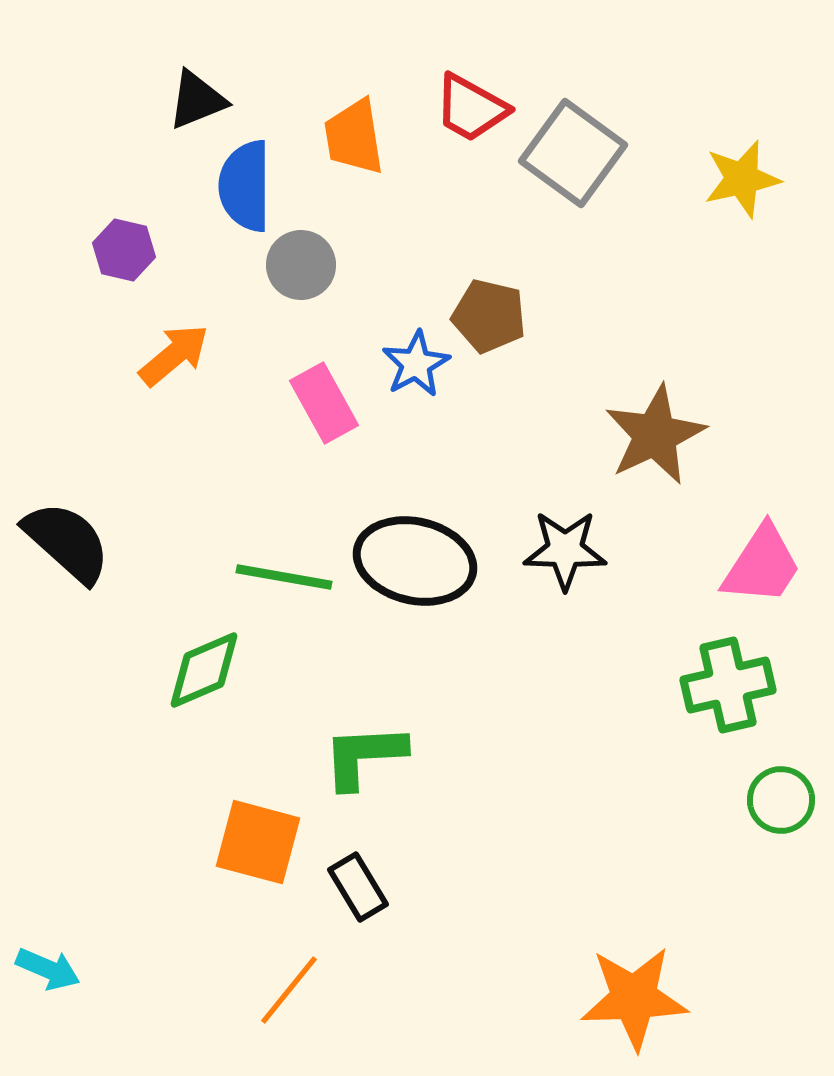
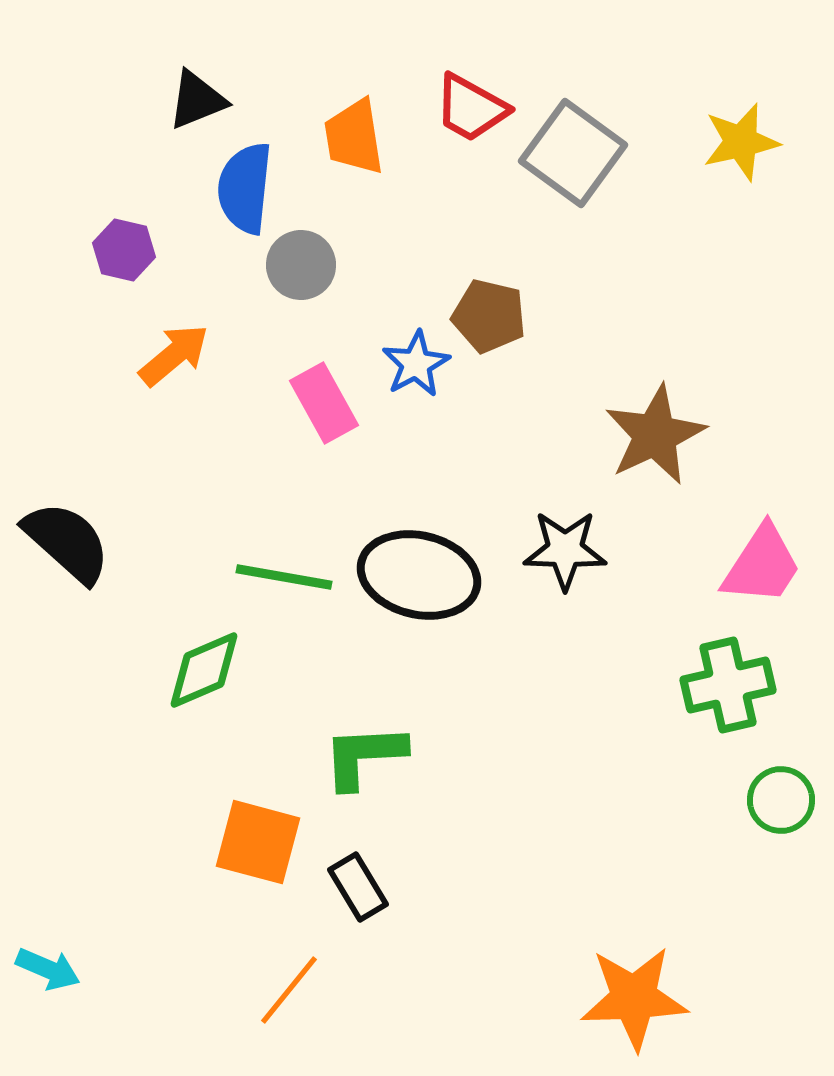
yellow star: moved 1 px left, 37 px up
blue semicircle: moved 2 px down; rotated 6 degrees clockwise
black ellipse: moved 4 px right, 14 px down
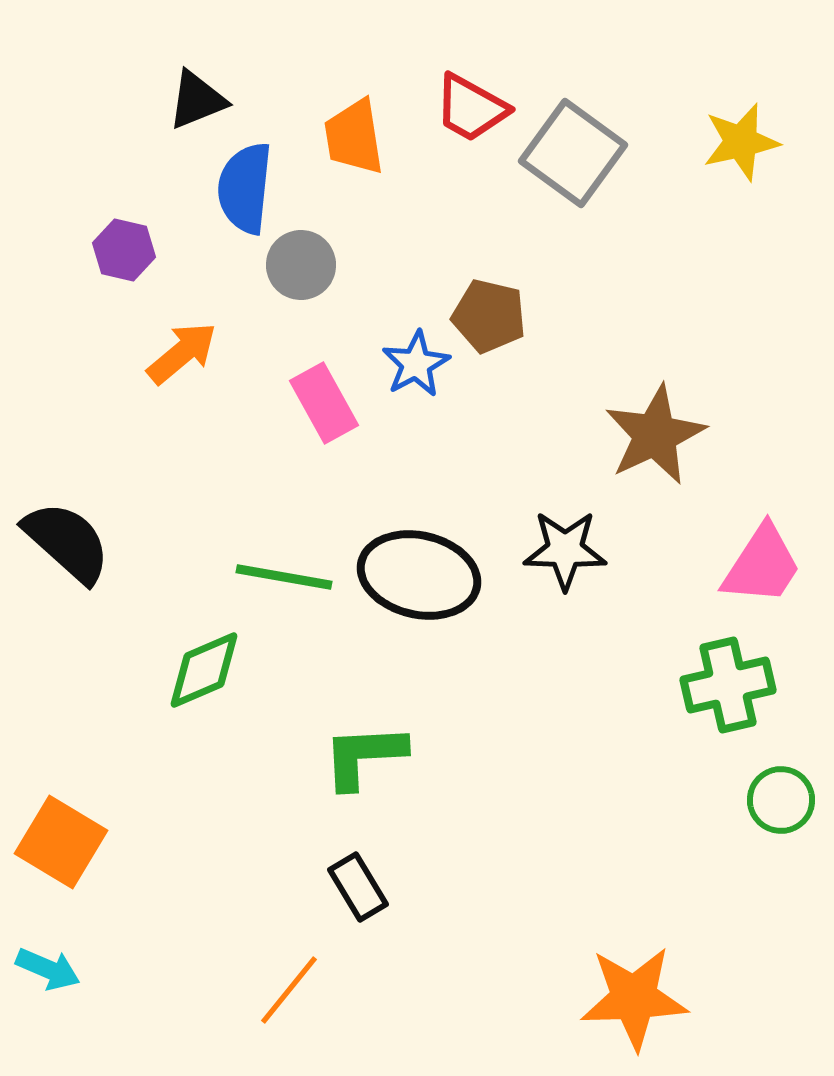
orange arrow: moved 8 px right, 2 px up
orange square: moved 197 px left; rotated 16 degrees clockwise
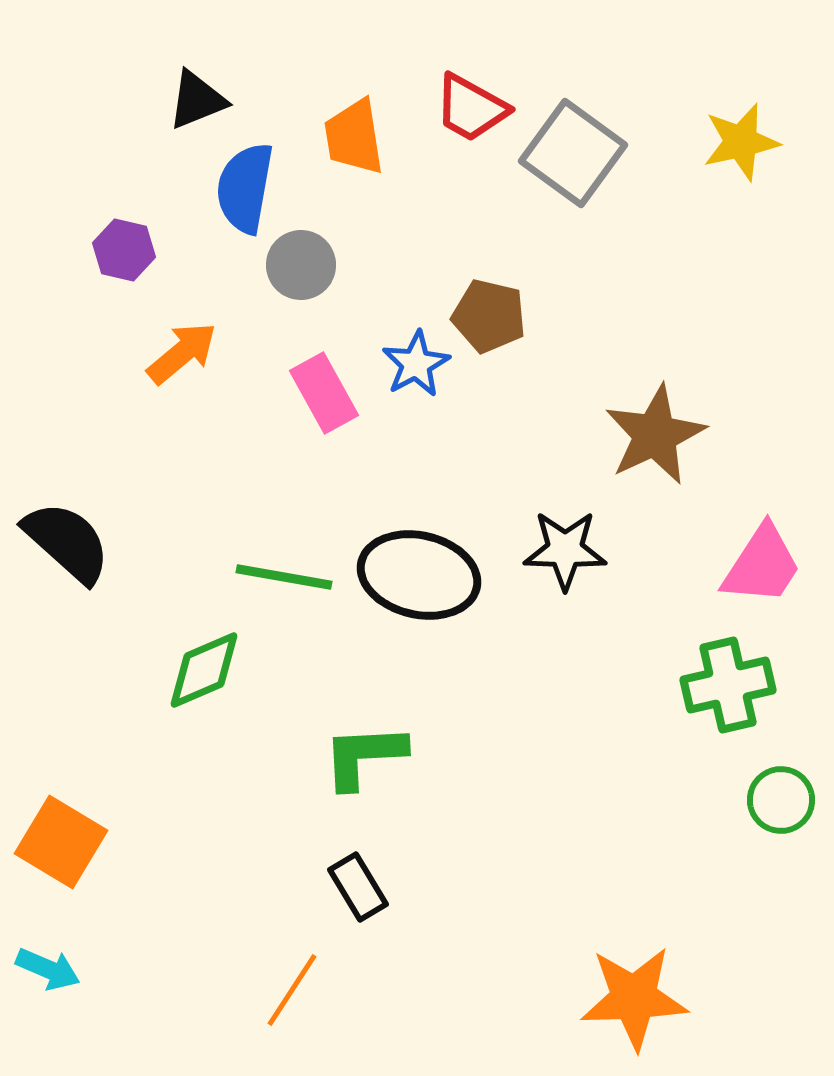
blue semicircle: rotated 4 degrees clockwise
pink rectangle: moved 10 px up
orange line: moved 3 px right; rotated 6 degrees counterclockwise
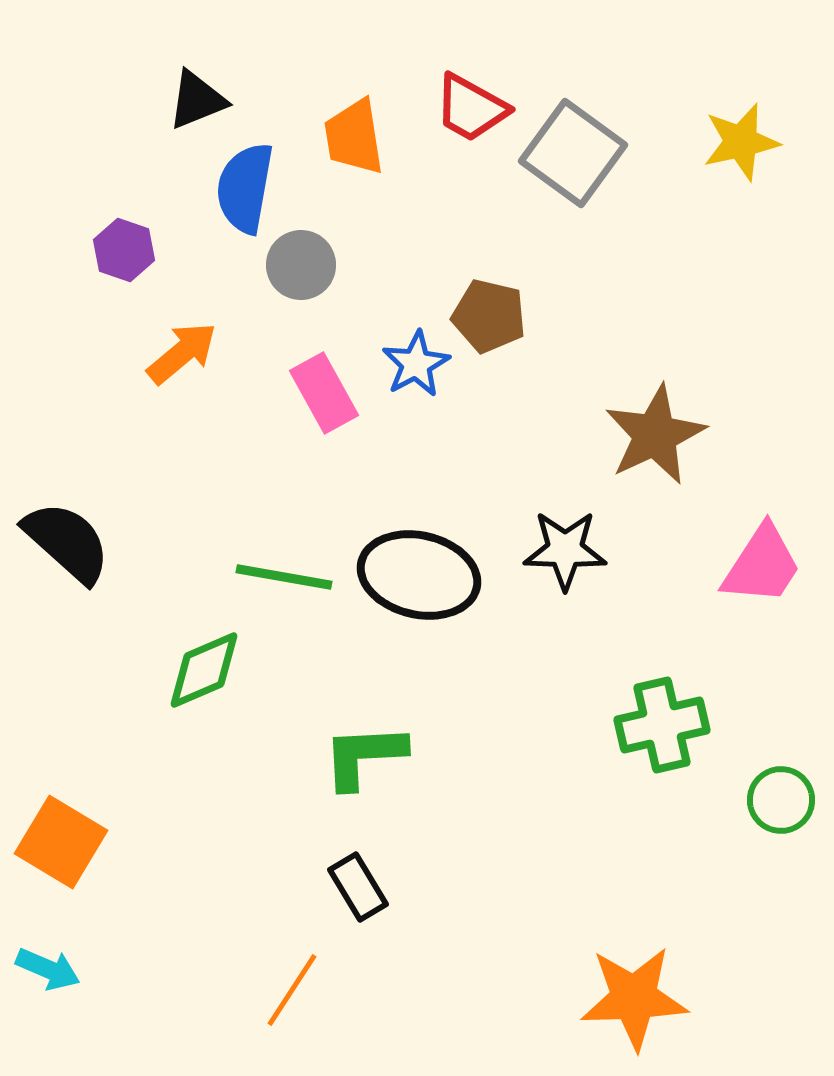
purple hexagon: rotated 6 degrees clockwise
green cross: moved 66 px left, 40 px down
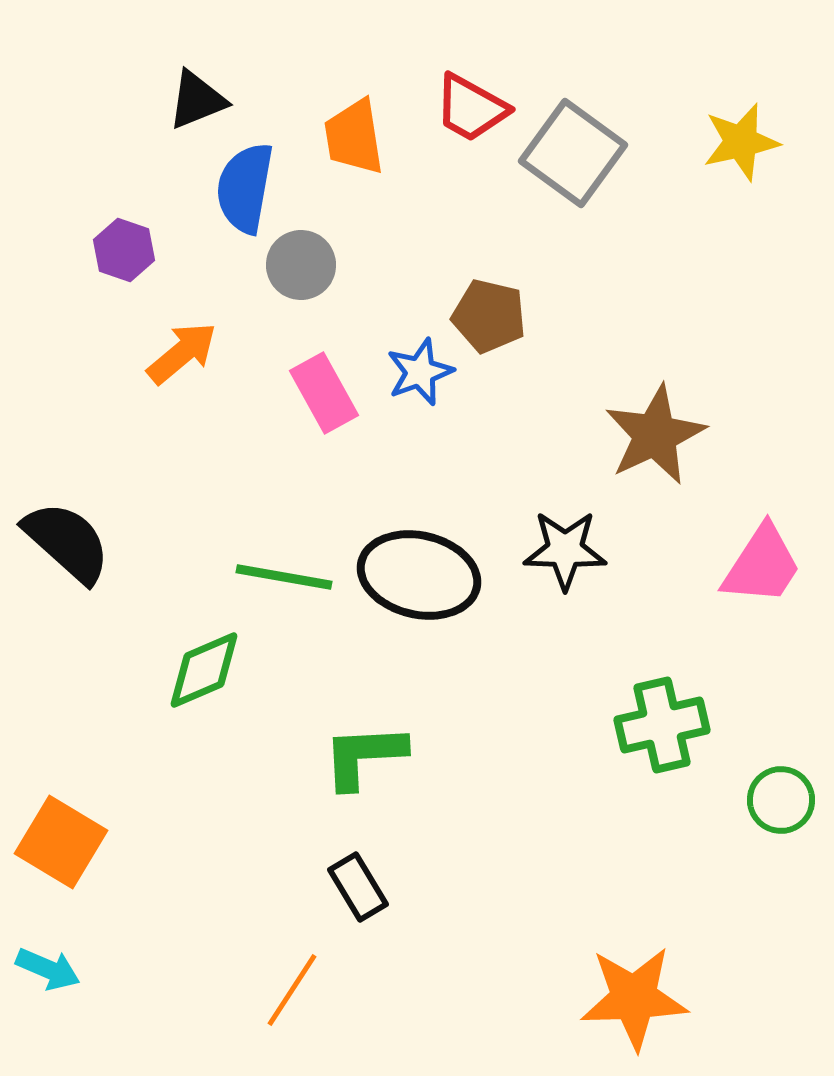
blue star: moved 4 px right, 8 px down; rotated 8 degrees clockwise
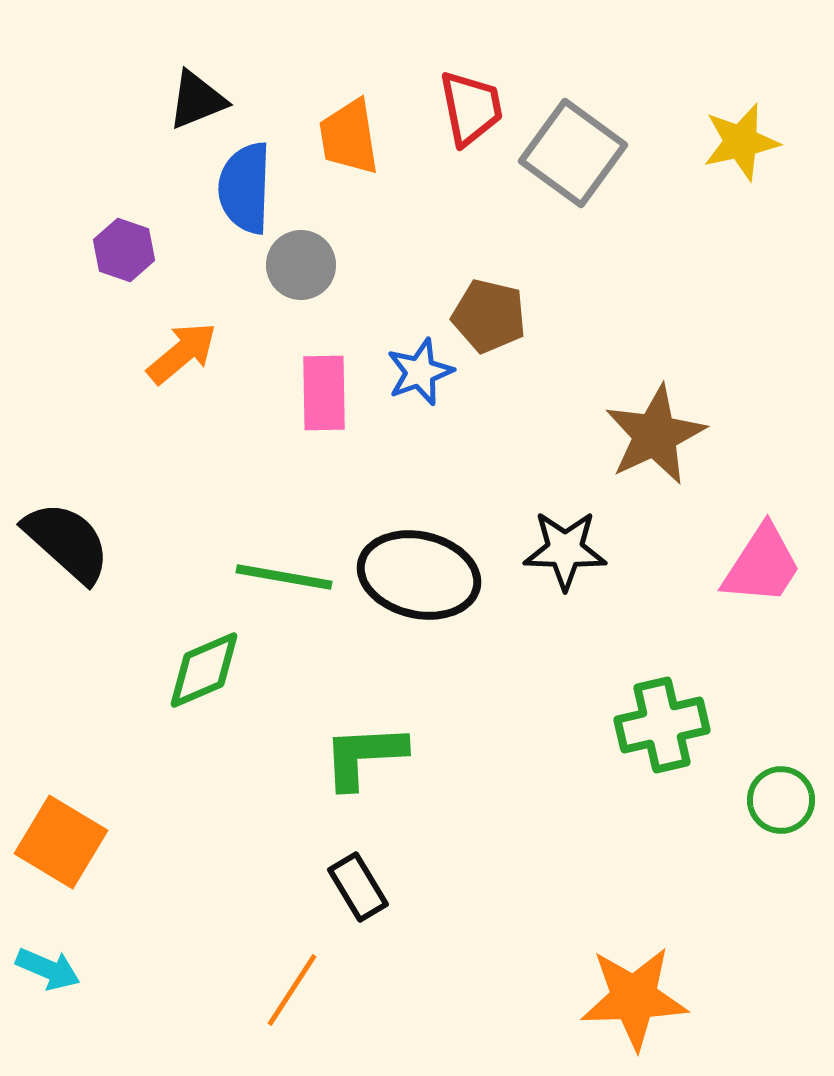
red trapezoid: rotated 130 degrees counterclockwise
orange trapezoid: moved 5 px left
blue semicircle: rotated 8 degrees counterclockwise
pink rectangle: rotated 28 degrees clockwise
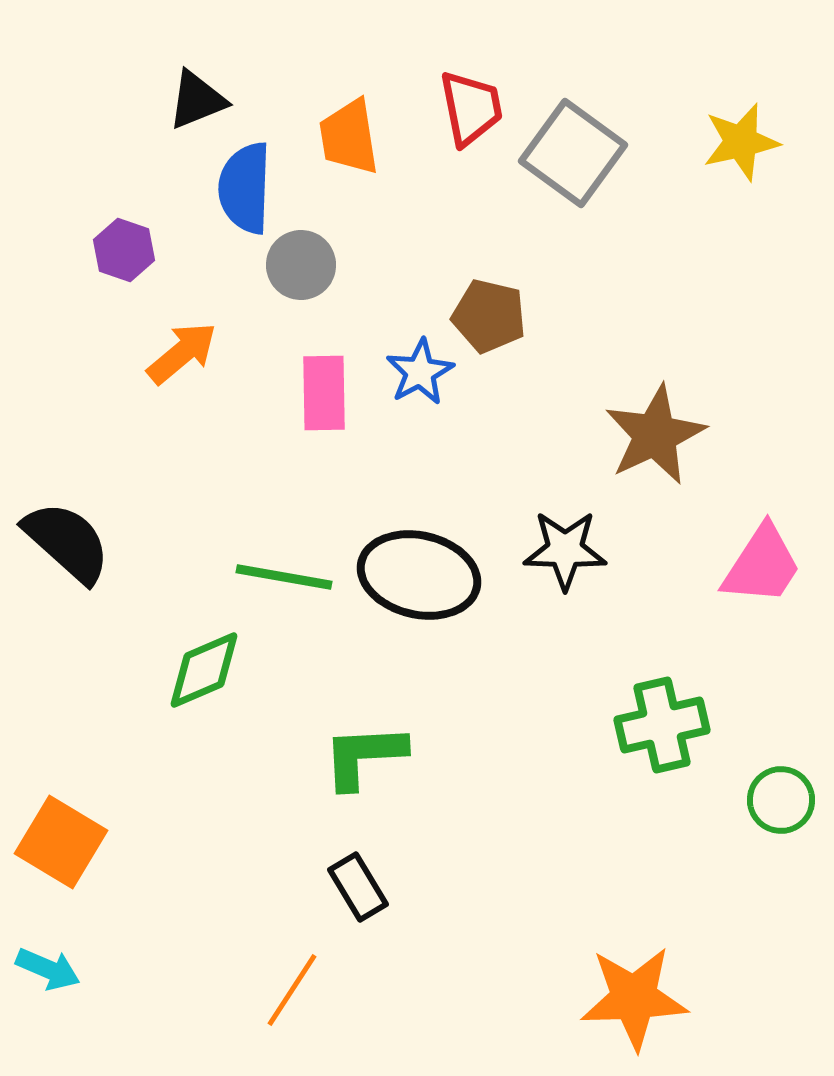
blue star: rotated 8 degrees counterclockwise
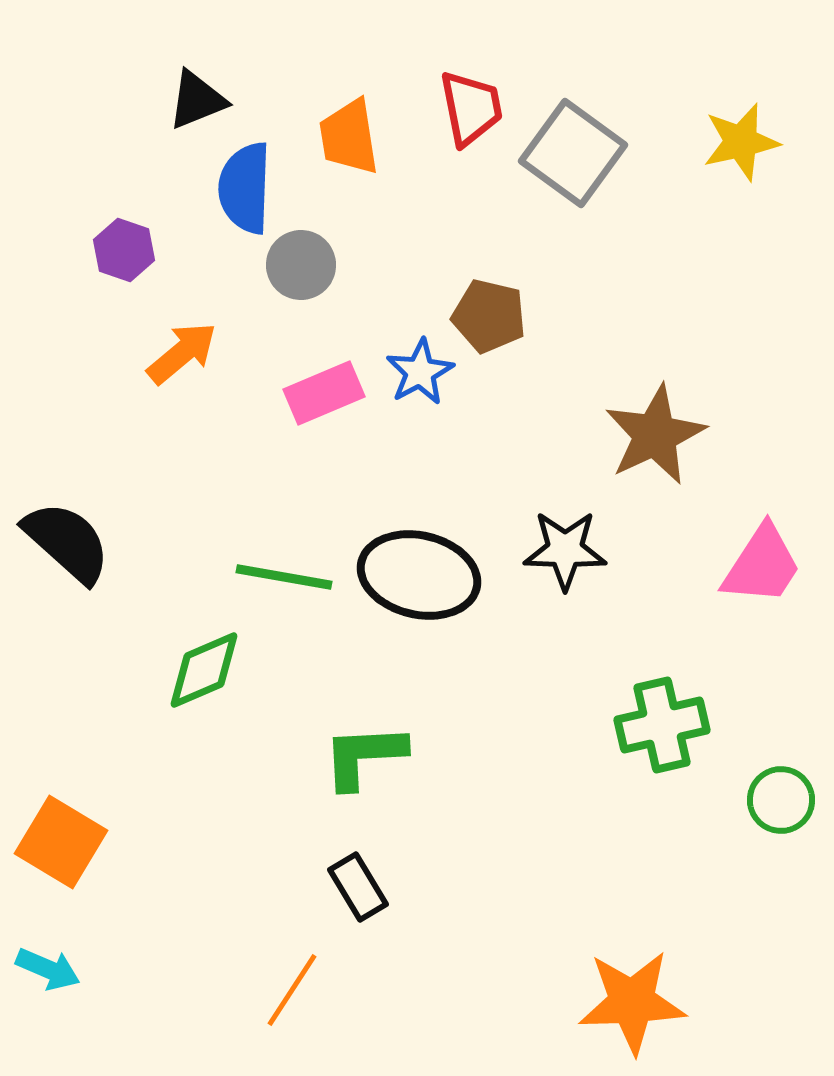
pink rectangle: rotated 68 degrees clockwise
orange star: moved 2 px left, 4 px down
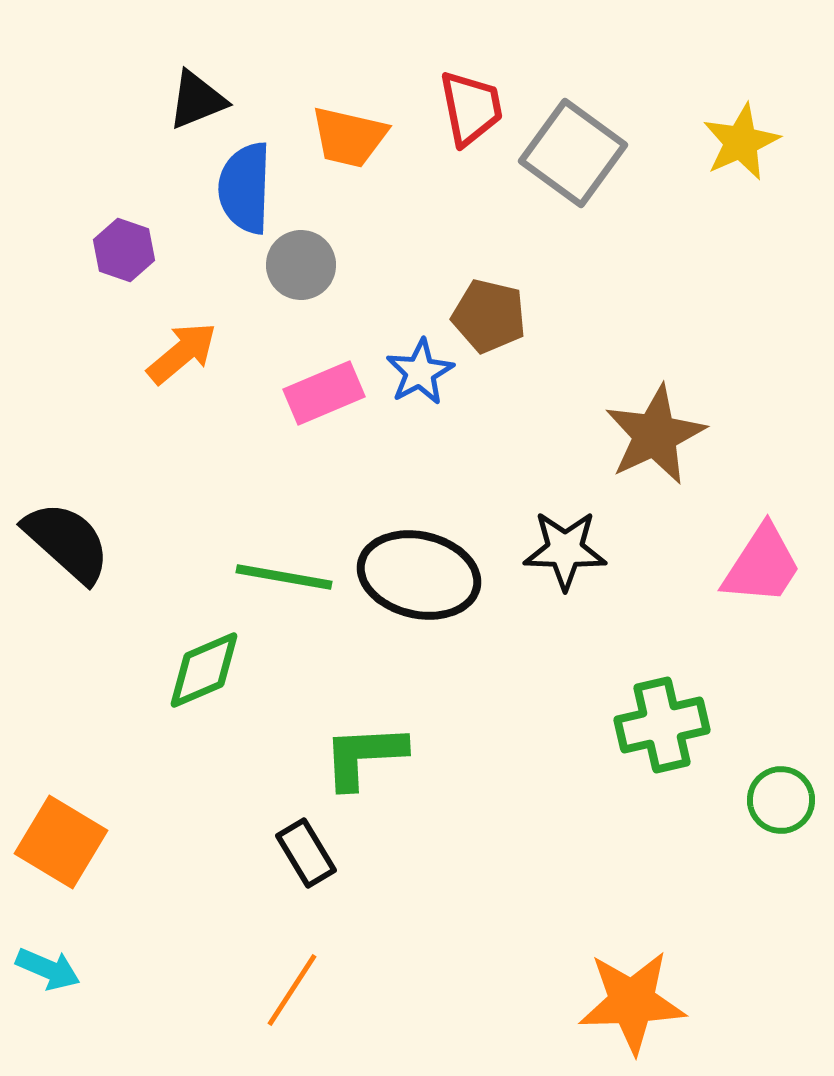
orange trapezoid: rotated 68 degrees counterclockwise
yellow star: rotated 12 degrees counterclockwise
black rectangle: moved 52 px left, 34 px up
